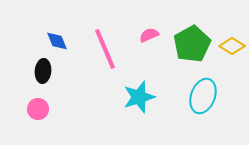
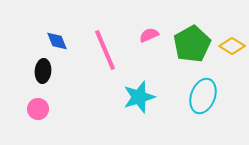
pink line: moved 1 px down
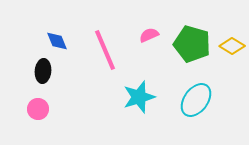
green pentagon: rotated 27 degrees counterclockwise
cyan ellipse: moved 7 px left, 4 px down; rotated 16 degrees clockwise
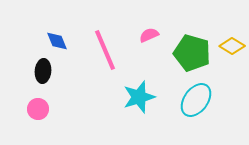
green pentagon: moved 9 px down
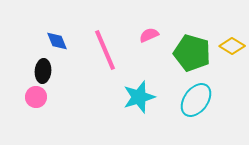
pink circle: moved 2 px left, 12 px up
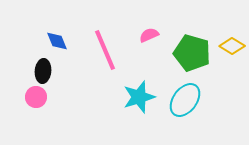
cyan ellipse: moved 11 px left
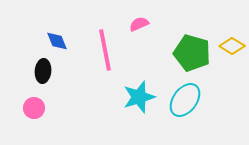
pink semicircle: moved 10 px left, 11 px up
pink line: rotated 12 degrees clockwise
pink circle: moved 2 px left, 11 px down
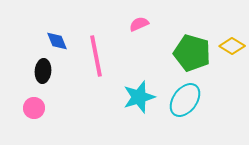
pink line: moved 9 px left, 6 px down
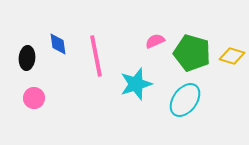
pink semicircle: moved 16 px right, 17 px down
blue diamond: moved 1 px right, 3 px down; rotated 15 degrees clockwise
yellow diamond: moved 10 px down; rotated 15 degrees counterclockwise
black ellipse: moved 16 px left, 13 px up
cyan star: moved 3 px left, 13 px up
pink circle: moved 10 px up
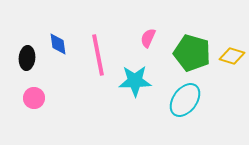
pink semicircle: moved 7 px left, 3 px up; rotated 42 degrees counterclockwise
pink line: moved 2 px right, 1 px up
cyan star: moved 1 px left, 3 px up; rotated 16 degrees clockwise
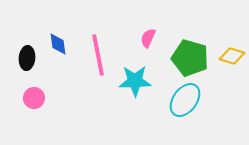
green pentagon: moved 2 px left, 5 px down
